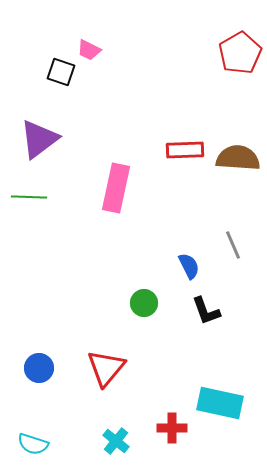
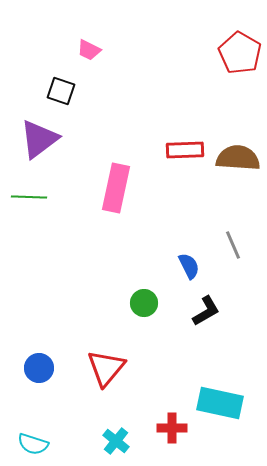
red pentagon: rotated 12 degrees counterclockwise
black square: moved 19 px down
black L-shape: rotated 100 degrees counterclockwise
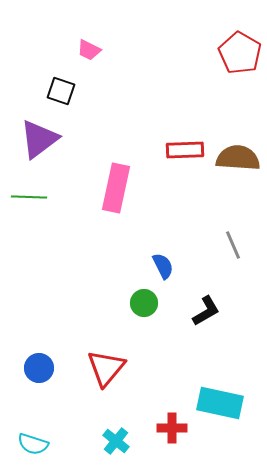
blue semicircle: moved 26 px left
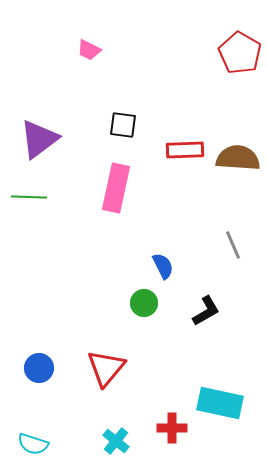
black square: moved 62 px right, 34 px down; rotated 12 degrees counterclockwise
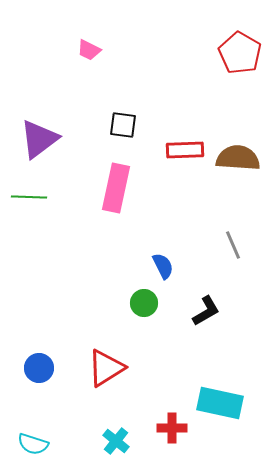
red triangle: rotated 18 degrees clockwise
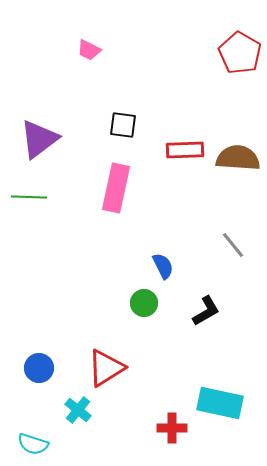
gray line: rotated 16 degrees counterclockwise
cyan cross: moved 38 px left, 31 px up
